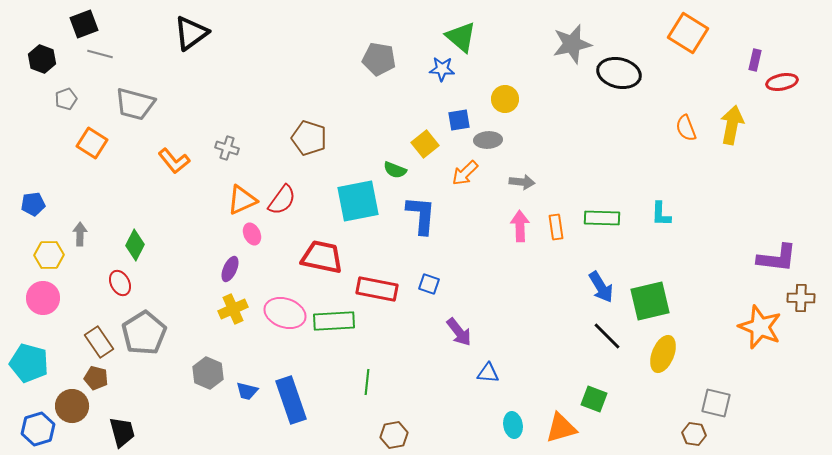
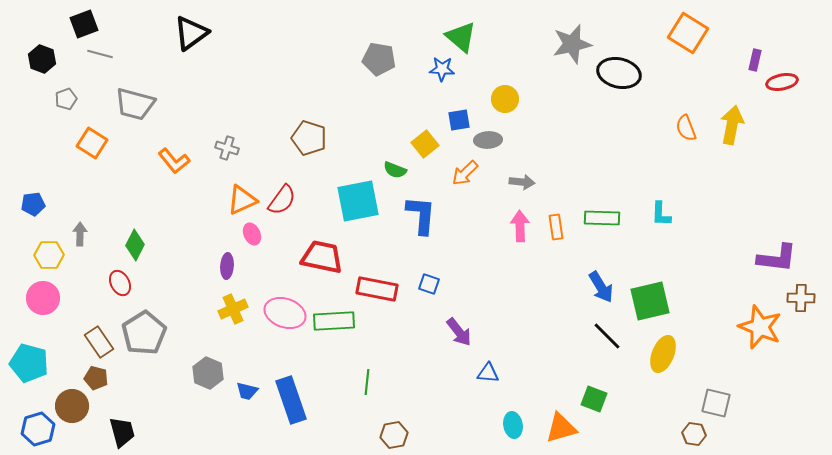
purple ellipse at (230, 269): moved 3 px left, 3 px up; rotated 20 degrees counterclockwise
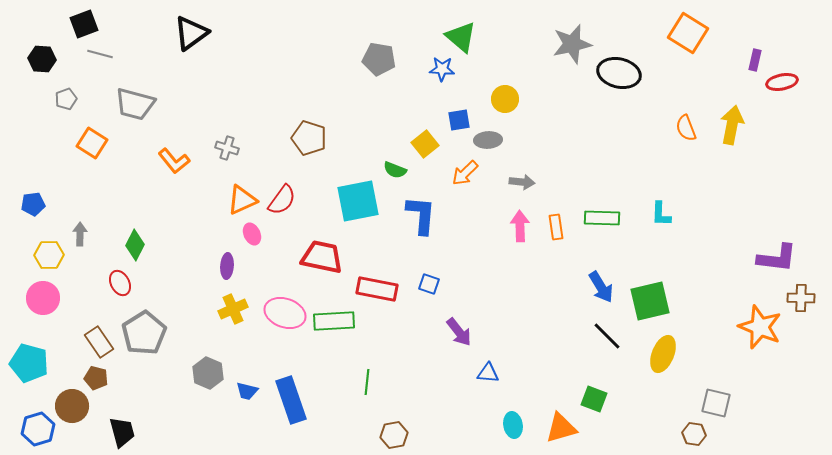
black hexagon at (42, 59): rotated 16 degrees counterclockwise
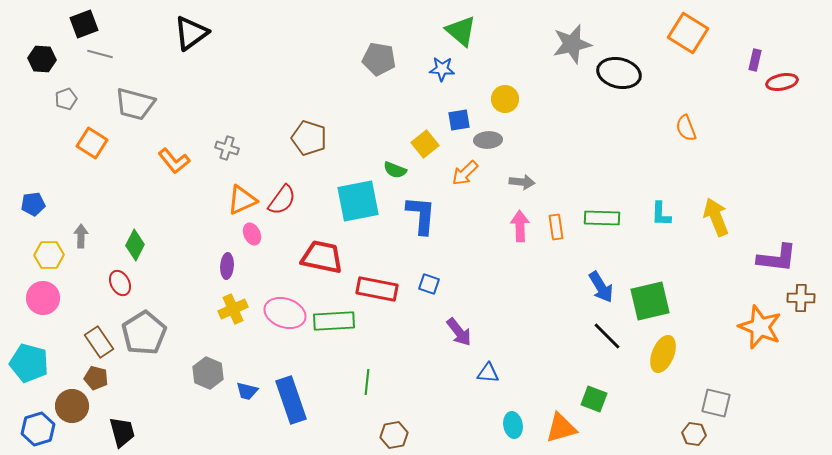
green triangle at (461, 37): moved 6 px up
yellow arrow at (732, 125): moved 16 px left, 92 px down; rotated 33 degrees counterclockwise
gray arrow at (80, 234): moved 1 px right, 2 px down
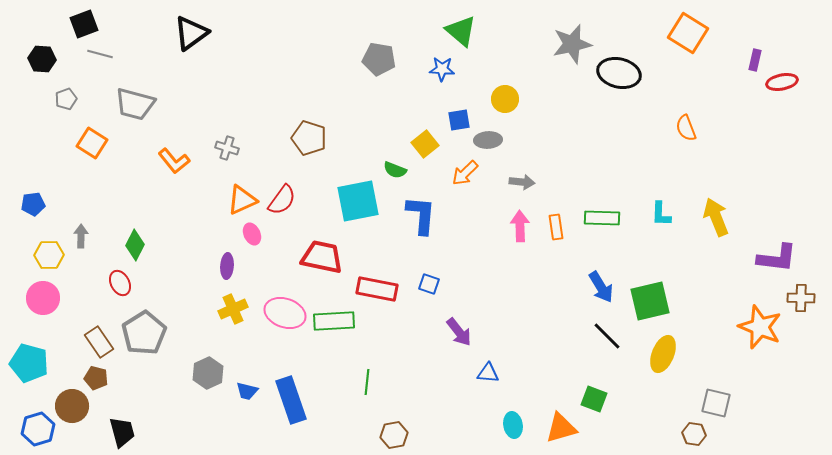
gray hexagon at (208, 373): rotated 12 degrees clockwise
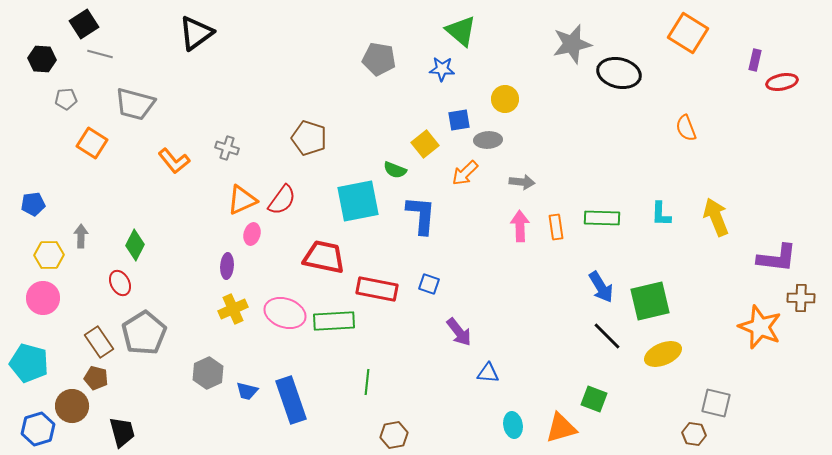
black square at (84, 24): rotated 12 degrees counterclockwise
black triangle at (191, 33): moved 5 px right
gray pentagon at (66, 99): rotated 15 degrees clockwise
pink ellipse at (252, 234): rotated 40 degrees clockwise
red trapezoid at (322, 257): moved 2 px right
yellow ellipse at (663, 354): rotated 45 degrees clockwise
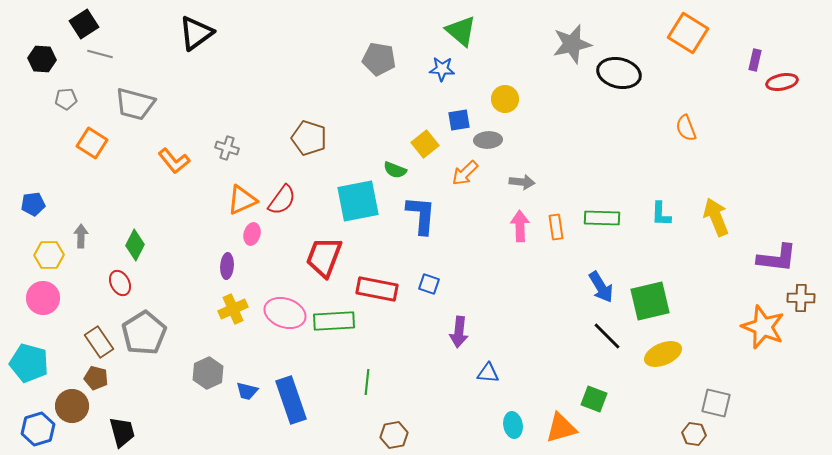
red trapezoid at (324, 257): rotated 81 degrees counterclockwise
orange star at (760, 327): moved 3 px right
purple arrow at (459, 332): rotated 44 degrees clockwise
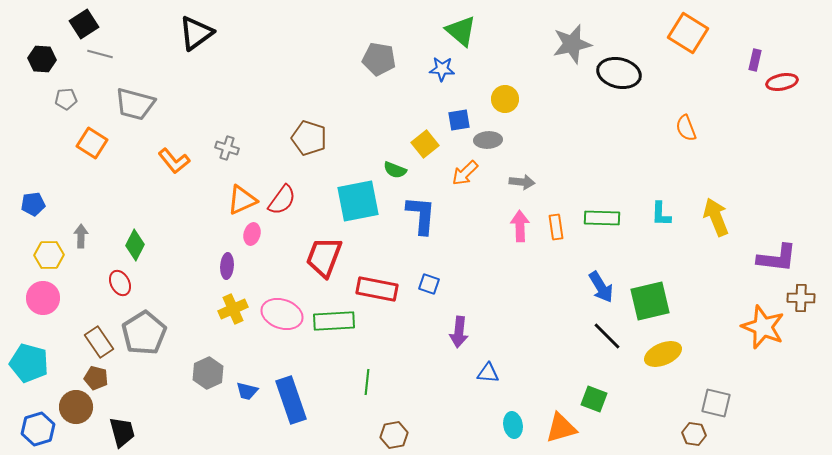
pink ellipse at (285, 313): moved 3 px left, 1 px down
brown circle at (72, 406): moved 4 px right, 1 px down
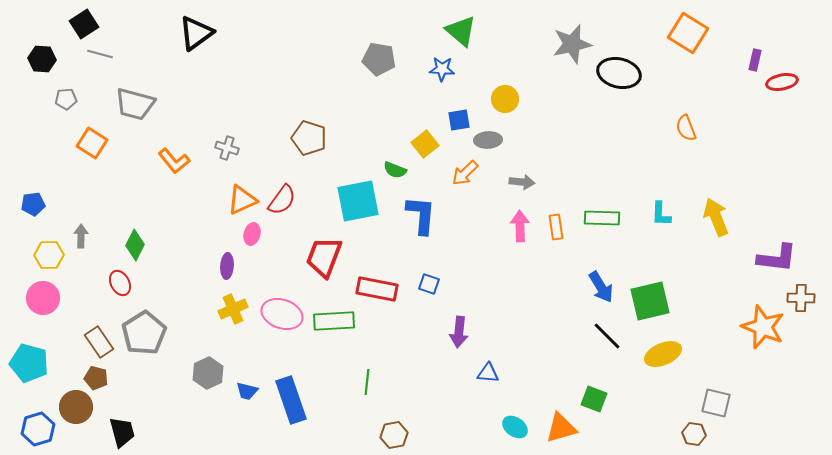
cyan ellipse at (513, 425): moved 2 px right, 2 px down; rotated 45 degrees counterclockwise
